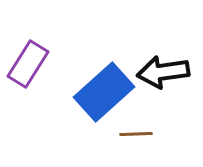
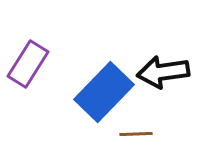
blue rectangle: rotated 4 degrees counterclockwise
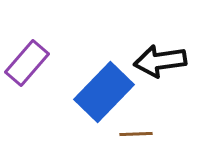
purple rectangle: moved 1 px left, 1 px up; rotated 9 degrees clockwise
black arrow: moved 3 px left, 11 px up
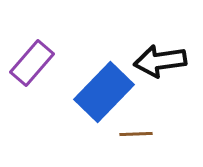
purple rectangle: moved 5 px right
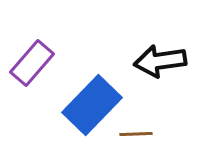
blue rectangle: moved 12 px left, 13 px down
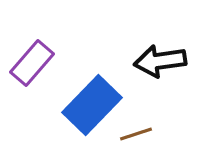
brown line: rotated 16 degrees counterclockwise
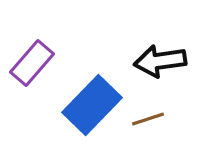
brown line: moved 12 px right, 15 px up
